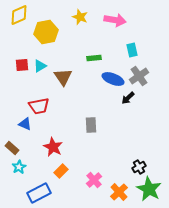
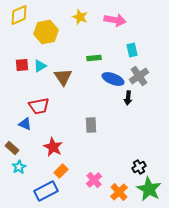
black arrow: rotated 40 degrees counterclockwise
blue rectangle: moved 7 px right, 2 px up
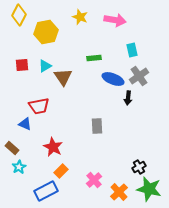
yellow diamond: rotated 40 degrees counterclockwise
cyan triangle: moved 5 px right
gray rectangle: moved 6 px right, 1 px down
green star: rotated 15 degrees counterclockwise
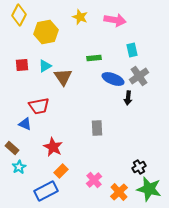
gray rectangle: moved 2 px down
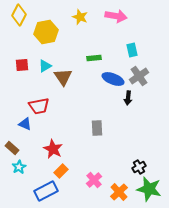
pink arrow: moved 1 px right, 4 px up
red star: moved 2 px down
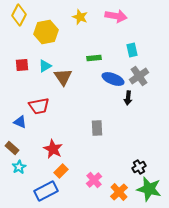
blue triangle: moved 5 px left, 2 px up
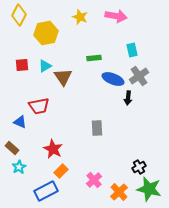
yellow hexagon: moved 1 px down
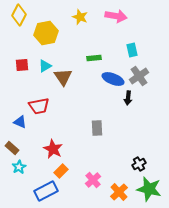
black cross: moved 3 px up
pink cross: moved 1 px left
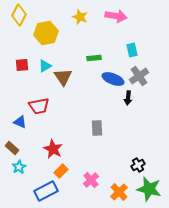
black cross: moved 1 px left, 1 px down
pink cross: moved 2 px left
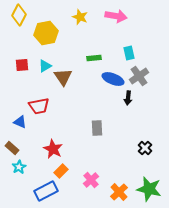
cyan rectangle: moved 3 px left, 3 px down
black cross: moved 7 px right, 17 px up; rotated 16 degrees counterclockwise
